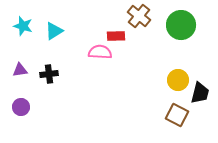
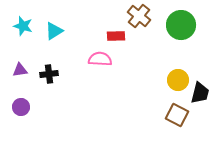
pink semicircle: moved 7 px down
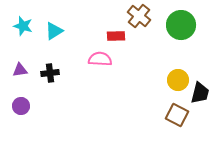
black cross: moved 1 px right, 1 px up
purple circle: moved 1 px up
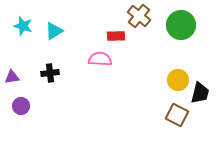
purple triangle: moved 8 px left, 7 px down
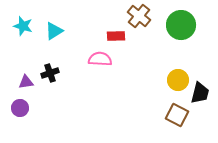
black cross: rotated 12 degrees counterclockwise
purple triangle: moved 14 px right, 5 px down
purple circle: moved 1 px left, 2 px down
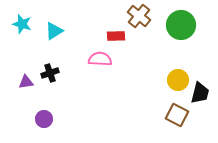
cyan star: moved 1 px left, 2 px up
purple circle: moved 24 px right, 11 px down
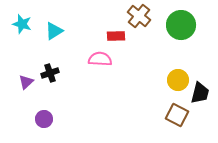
purple triangle: rotated 35 degrees counterclockwise
